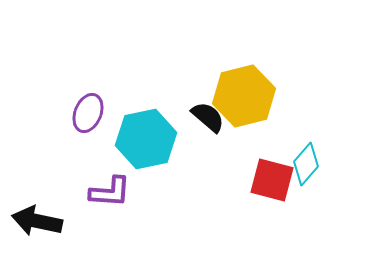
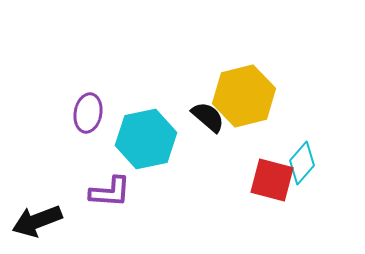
purple ellipse: rotated 12 degrees counterclockwise
cyan diamond: moved 4 px left, 1 px up
black arrow: rotated 33 degrees counterclockwise
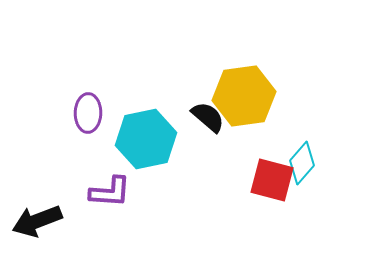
yellow hexagon: rotated 6 degrees clockwise
purple ellipse: rotated 9 degrees counterclockwise
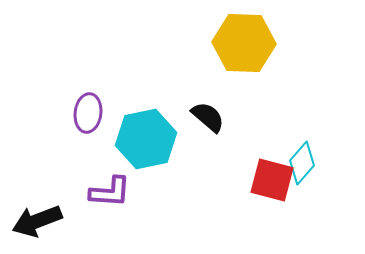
yellow hexagon: moved 53 px up; rotated 10 degrees clockwise
purple ellipse: rotated 6 degrees clockwise
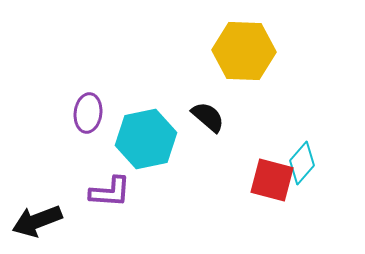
yellow hexagon: moved 8 px down
